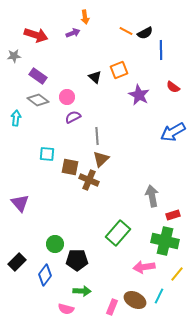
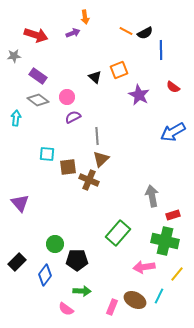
brown square: moved 2 px left; rotated 18 degrees counterclockwise
pink semicircle: rotated 21 degrees clockwise
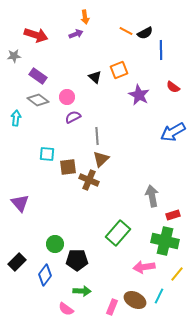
purple arrow: moved 3 px right, 1 px down
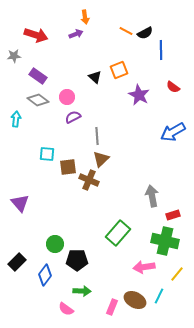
cyan arrow: moved 1 px down
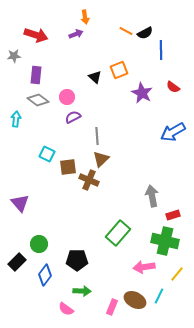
purple rectangle: moved 2 px left, 1 px up; rotated 60 degrees clockwise
purple star: moved 3 px right, 2 px up
cyan square: rotated 21 degrees clockwise
green circle: moved 16 px left
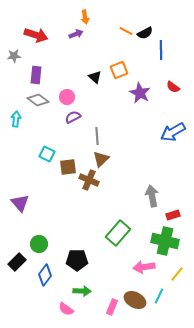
purple star: moved 2 px left
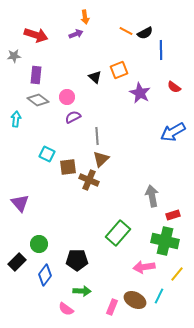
red semicircle: moved 1 px right
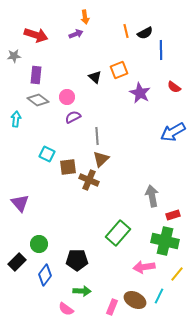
orange line: rotated 48 degrees clockwise
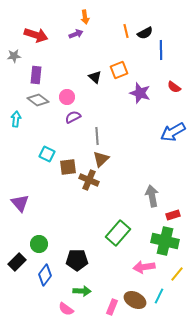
purple star: rotated 10 degrees counterclockwise
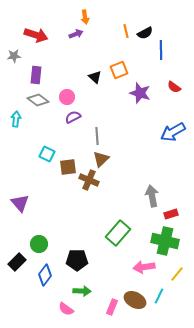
red rectangle: moved 2 px left, 1 px up
